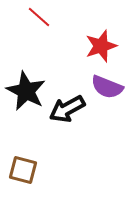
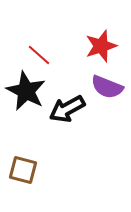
red line: moved 38 px down
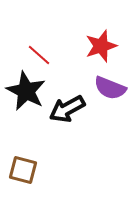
purple semicircle: moved 3 px right, 1 px down
